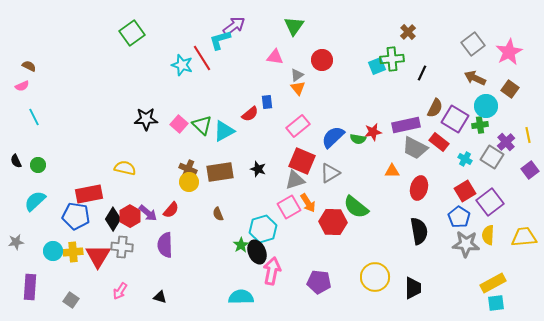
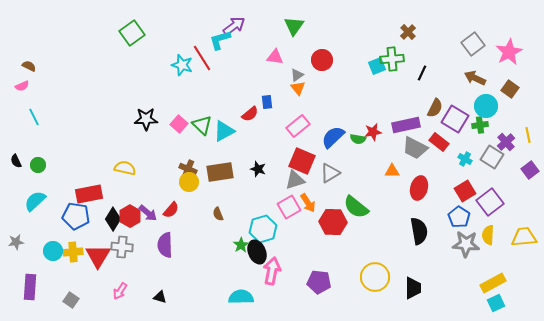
cyan square at (496, 303): rotated 18 degrees counterclockwise
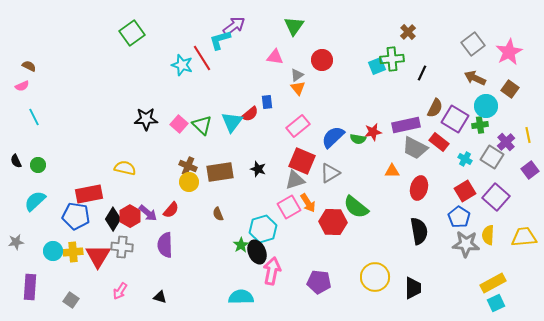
cyan triangle at (224, 131): moved 8 px right, 9 px up; rotated 25 degrees counterclockwise
brown cross at (188, 169): moved 3 px up
purple square at (490, 202): moved 6 px right, 5 px up; rotated 12 degrees counterclockwise
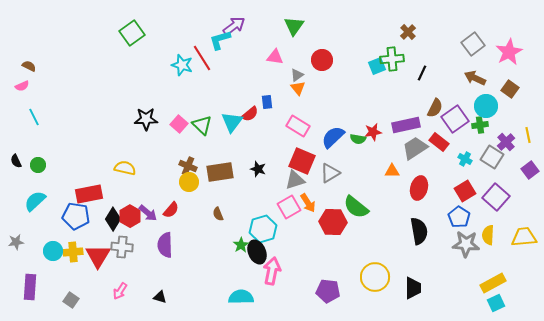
purple square at (455, 119): rotated 24 degrees clockwise
pink rectangle at (298, 126): rotated 70 degrees clockwise
gray trapezoid at (415, 148): rotated 120 degrees clockwise
purple pentagon at (319, 282): moved 9 px right, 9 px down
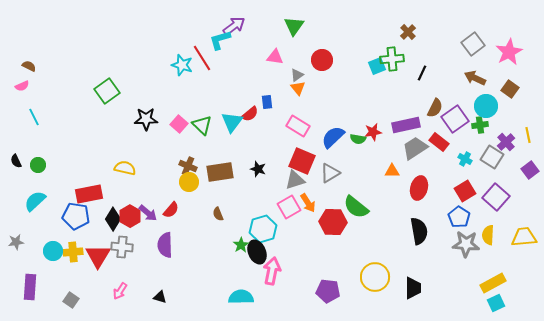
green square at (132, 33): moved 25 px left, 58 px down
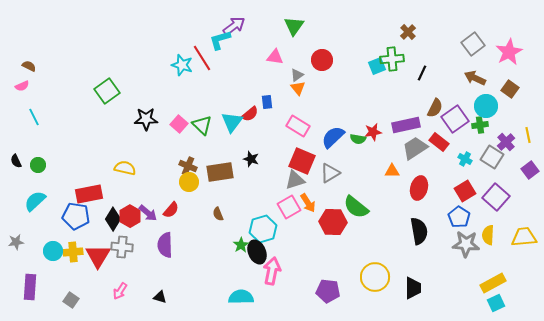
black star at (258, 169): moved 7 px left, 10 px up
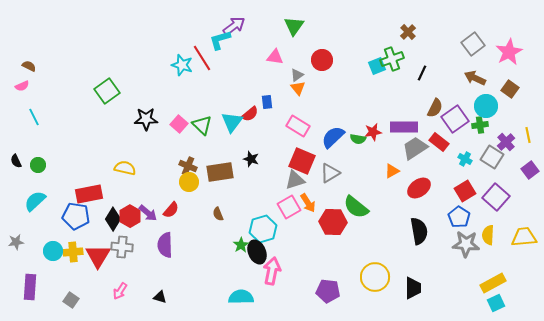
green cross at (392, 59): rotated 15 degrees counterclockwise
purple rectangle at (406, 125): moved 2 px left, 2 px down; rotated 12 degrees clockwise
orange triangle at (392, 171): rotated 28 degrees counterclockwise
red ellipse at (419, 188): rotated 40 degrees clockwise
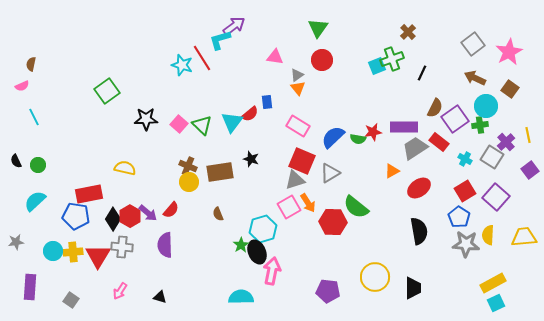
green triangle at (294, 26): moved 24 px right, 2 px down
brown semicircle at (29, 66): moved 2 px right, 2 px up; rotated 104 degrees counterclockwise
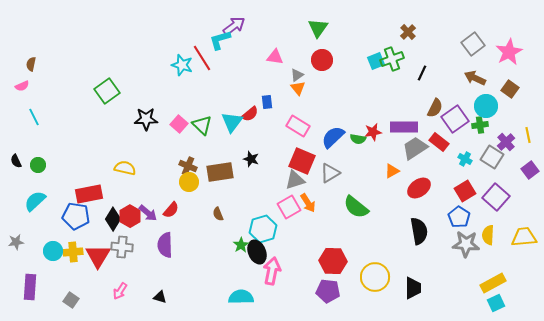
cyan square at (377, 66): moved 1 px left, 5 px up
red hexagon at (333, 222): moved 39 px down
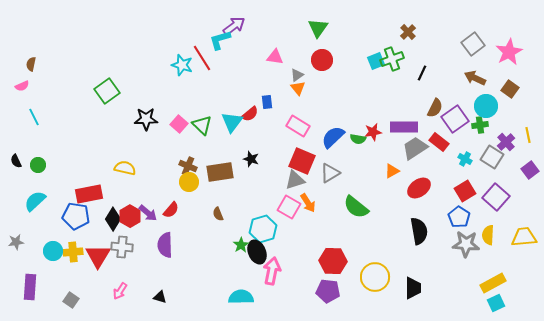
pink square at (289, 207): rotated 30 degrees counterclockwise
